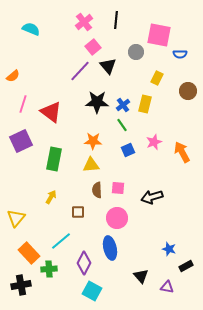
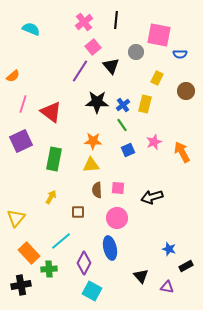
black triangle at (108, 66): moved 3 px right
purple line at (80, 71): rotated 10 degrees counterclockwise
brown circle at (188, 91): moved 2 px left
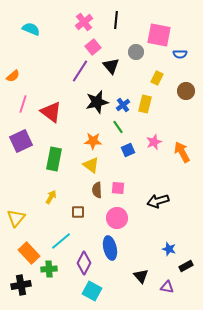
black star at (97, 102): rotated 15 degrees counterclockwise
green line at (122, 125): moved 4 px left, 2 px down
yellow triangle at (91, 165): rotated 42 degrees clockwise
black arrow at (152, 197): moved 6 px right, 4 px down
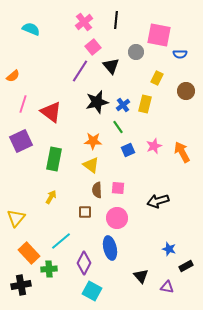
pink star at (154, 142): moved 4 px down
brown square at (78, 212): moved 7 px right
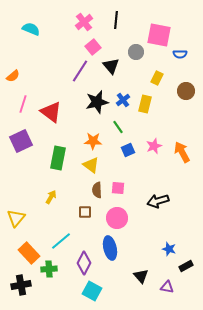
blue cross at (123, 105): moved 5 px up
green rectangle at (54, 159): moved 4 px right, 1 px up
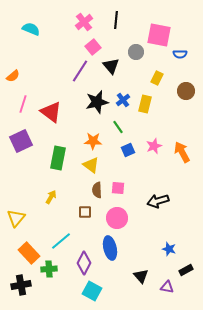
black rectangle at (186, 266): moved 4 px down
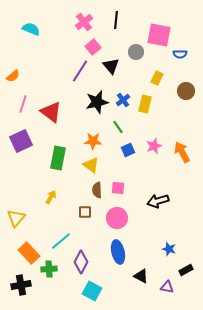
blue ellipse at (110, 248): moved 8 px right, 4 px down
purple diamond at (84, 263): moved 3 px left, 1 px up
black triangle at (141, 276): rotated 21 degrees counterclockwise
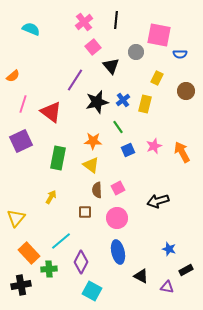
purple line at (80, 71): moved 5 px left, 9 px down
pink square at (118, 188): rotated 32 degrees counterclockwise
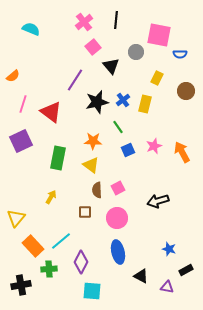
orange rectangle at (29, 253): moved 4 px right, 7 px up
cyan square at (92, 291): rotated 24 degrees counterclockwise
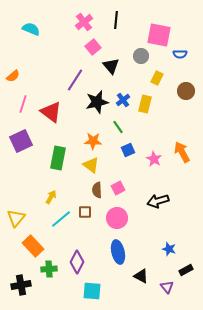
gray circle at (136, 52): moved 5 px right, 4 px down
pink star at (154, 146): moved 13 px down; rotated 21 degrees counterclockwise
cyan line at (61, 241): moved 22 px up
purple diamond at (81, 262): moved 4 px left
purple triangle at (167, 287): rotated 40 degrees clockwise
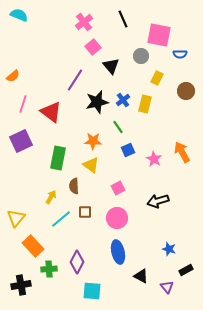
black line at (116, 20): moved 7 px right, 1 px up; rotated 30 degrees counterclockwise
cyan semicircle at (31, 29): moved 12 px left, 14 px up
brown semicircle at (97, 190): moved 23 px left, 4 px up
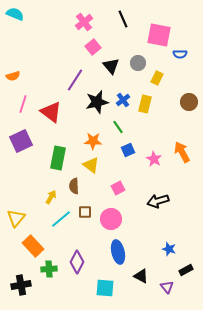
cyan semicircle at (19, 15): moved 4 px left, 1 px up
gray circle at (141, 56): moved 3 px left, 7 px down
orange semicircle at (13, 76): rotated 24 degrees clockwise
brown circle at (186, 91): moved 3 px right, 11 px down
pink circle at (117, 218): moved 6 px left, 1 px down
cyan square at (92, 291): moved 13 px right, 3 px up
